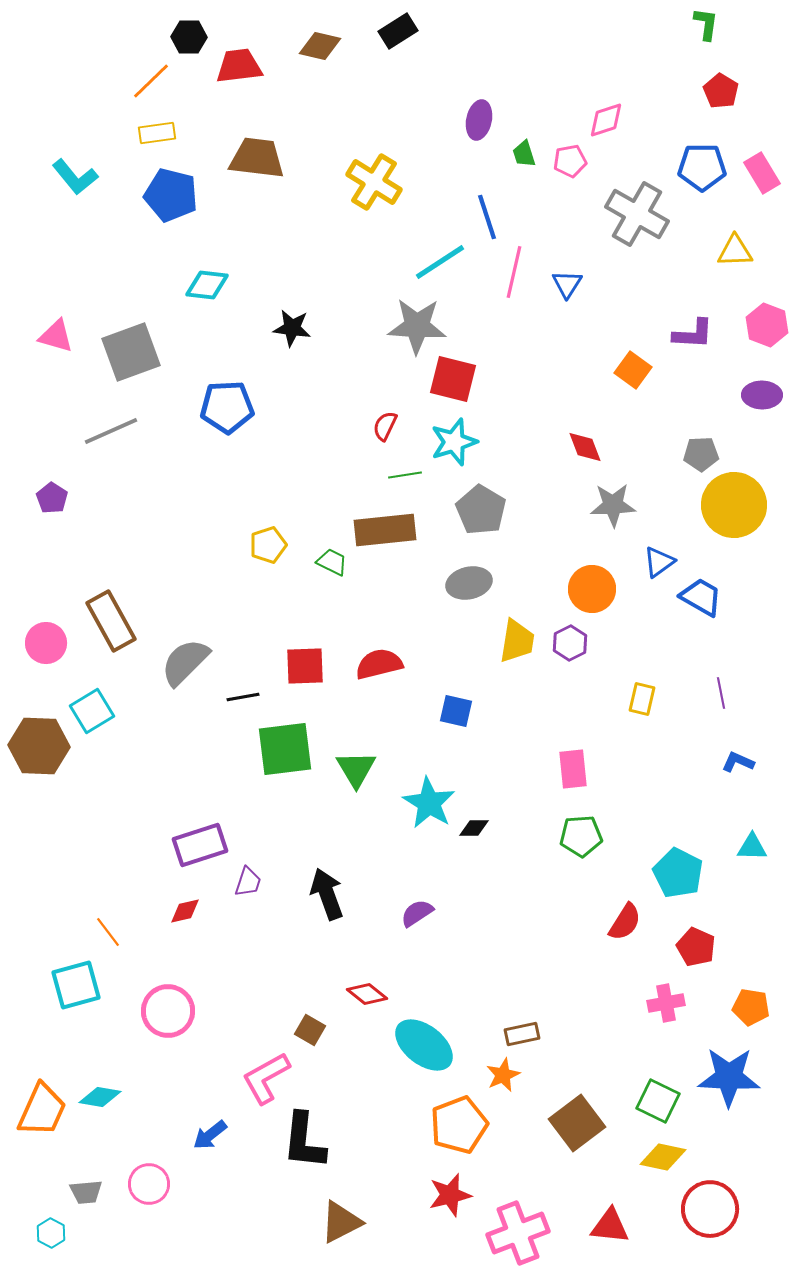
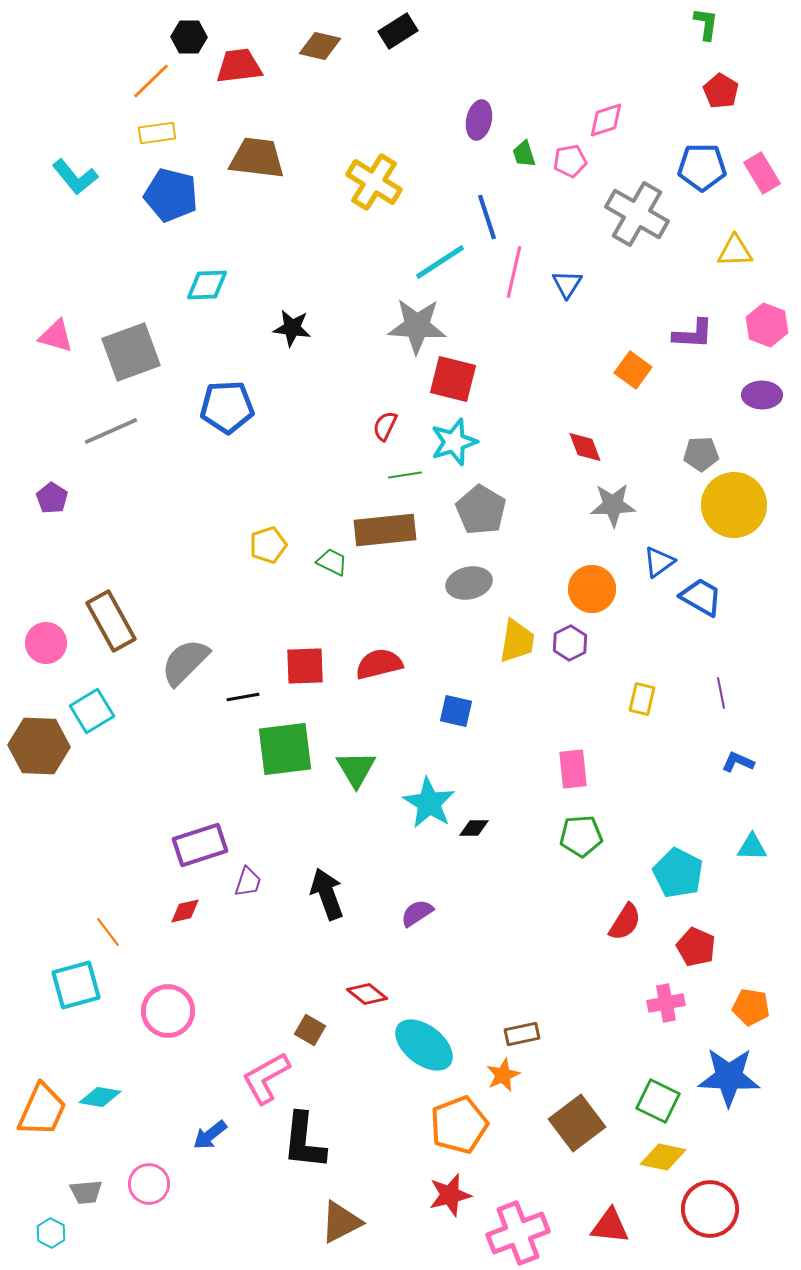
cyan diamond at (207, 285): rotated 9 degrees counterclockwise
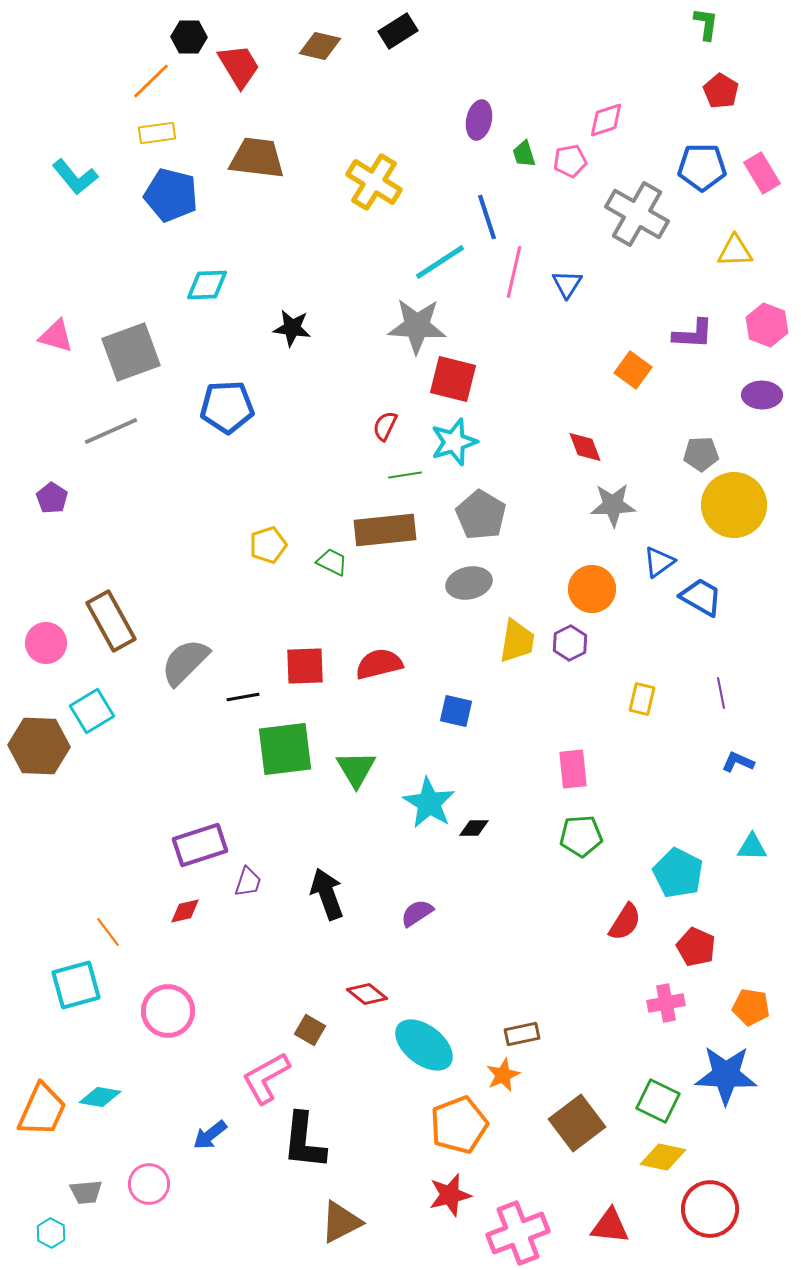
red trapezoid at (239, 66): rotated 66 degrees clockwise
gray pentagon at (481, 510): moved 5 px down
blue star at (729, 1077): moved 3 px left, 2 px up
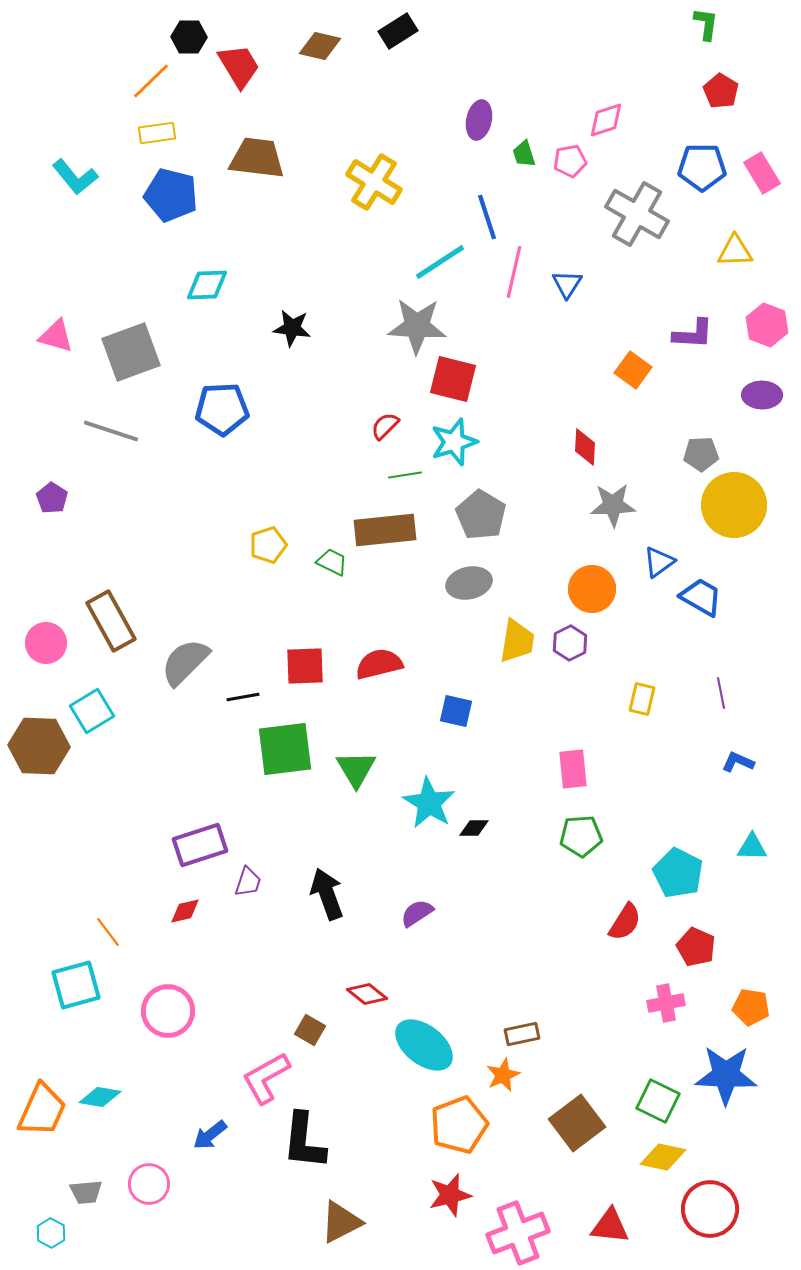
blue pentagon at (227, 407): moved 5 px left, 2 px down
red semicircle at (385, 426): rotated 20 degrees clockwise
gray line at (111, 431): rotated 42 degrees clockwise
red diamond at (585, 447): rotated 24 degrees clockwise
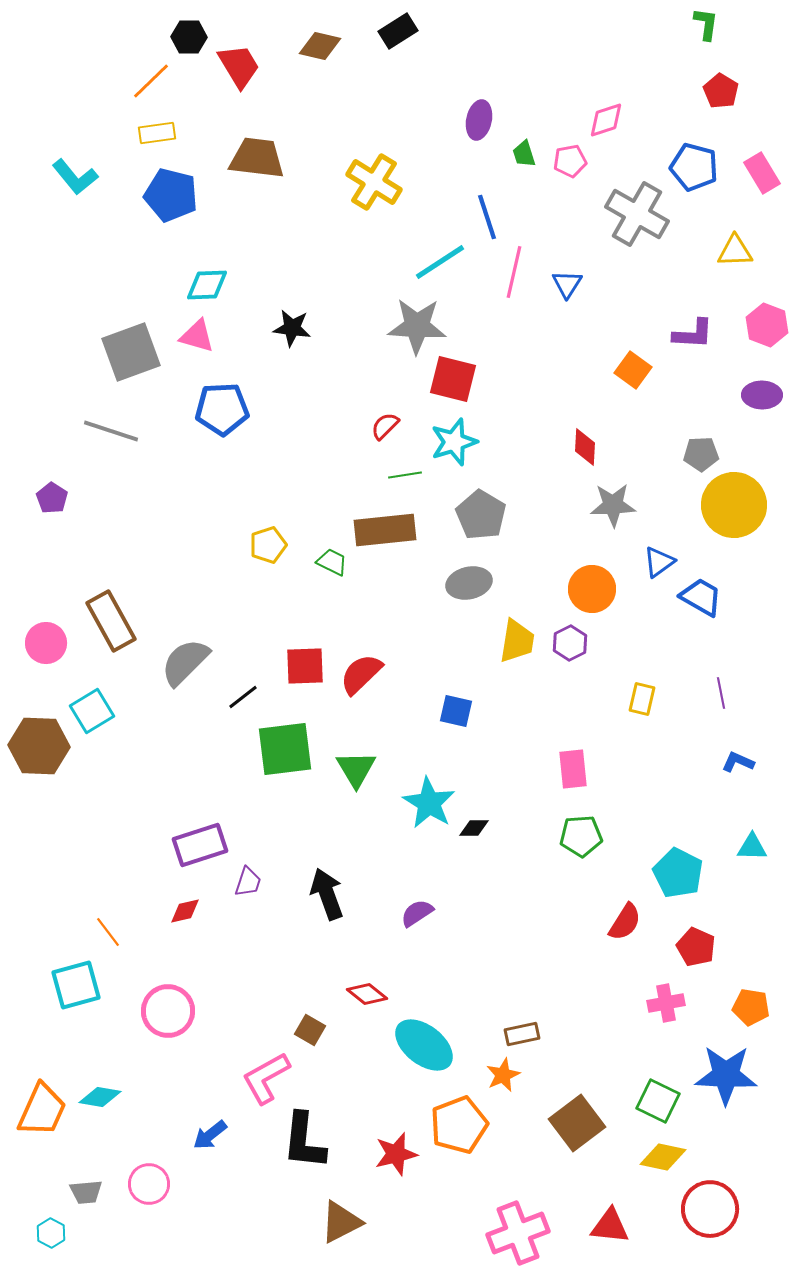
blue pentagon at (702, 167): moved 8 px left; rotated 15 degrees clockwise
pink triangle at (56, 336): moved 141 px right
red semicircle at (379, 664): moved 18 px left, 10 px down; rotated 30 degrees counterclockwise
black line at (243, 697): rotated 28 degrees counterclockwise
red star at (450, 1195): moved 54 px left, 41 px up
